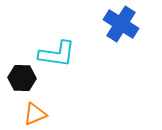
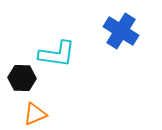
blue cross: moved 7 px down
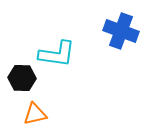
blue cross: rotated 12 degrees counterclockwise
orange triangle: rotated 10 degrees clockwise
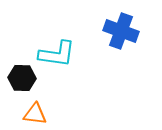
orange triangle: rotated 20 degrees clockwise
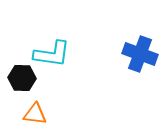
blue cross: moved 19 px right, 23 px down
cyan L-shape: moved 5 px left
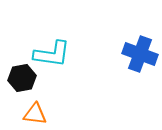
black hexagon: rotated 12 degrees counterclockwise
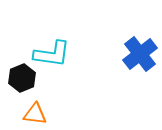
blue cross: rotated 32 degrees clockwise
black hexagon: rotated 12 degrees counterclockwise
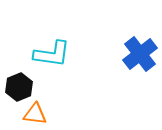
black hexagon: moved 3 px left, 9 px down
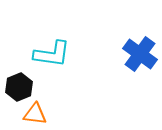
blue cross: rotated 16 degrees counterclockwise
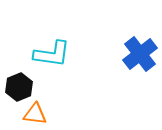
blue cross: rotated 16 degrees clockwise
